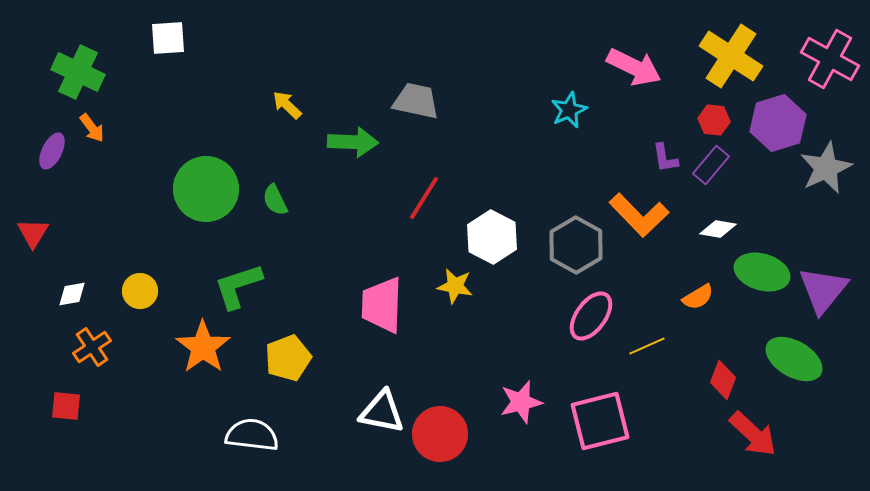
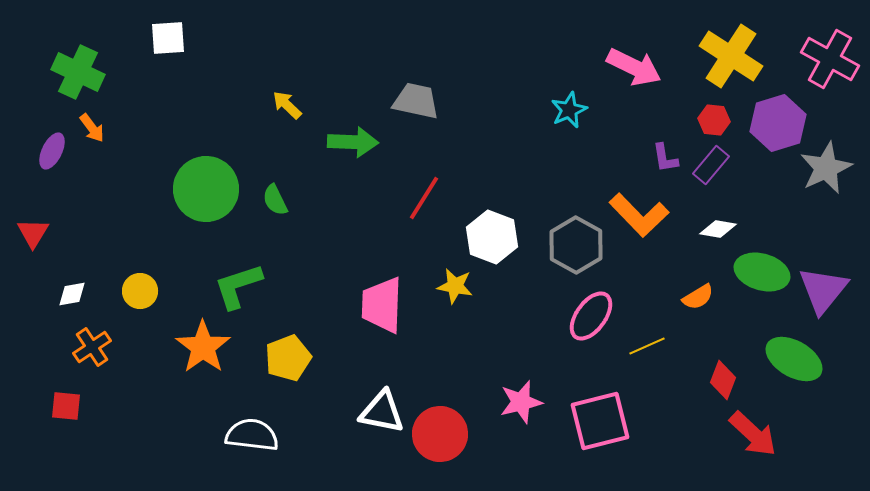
white hexagon at (492, 237): rotated 6 degrees counterclockwise
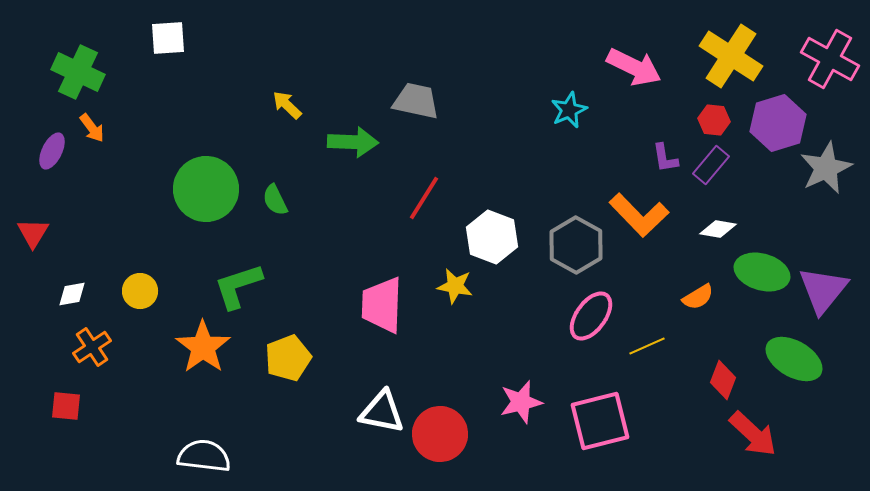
white semicircle at (252, 435): moved 48 px left, 21 px down
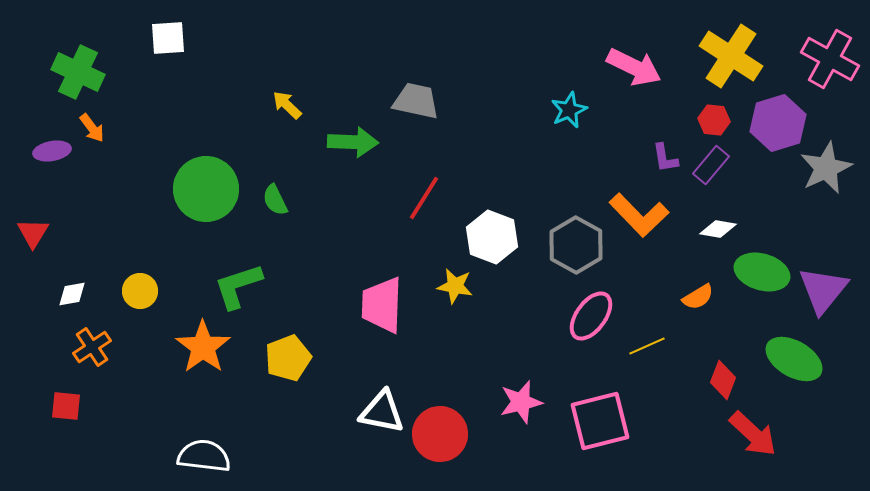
purple ellipse at (52, 151): rotated 54 degrees clockwise
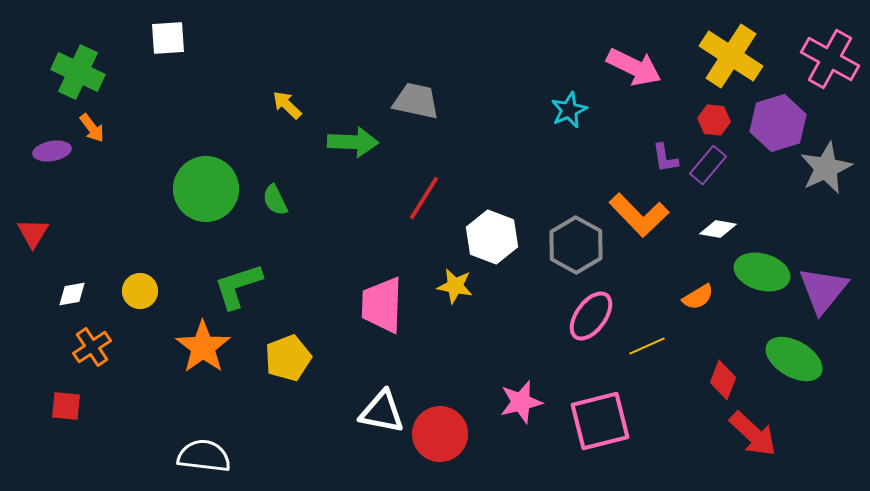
purple rectangle at (711, 165): moved 3 px left
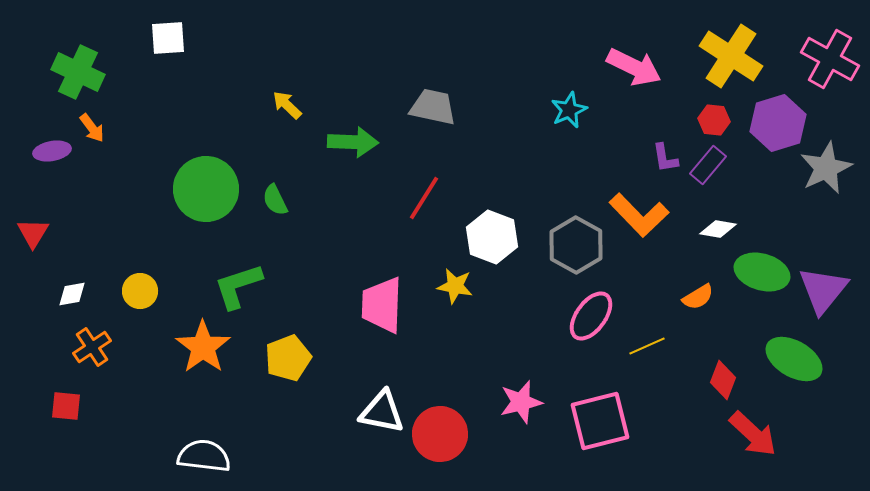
gray trapezoid at (416, 101): moved 17 px right, 6 px down
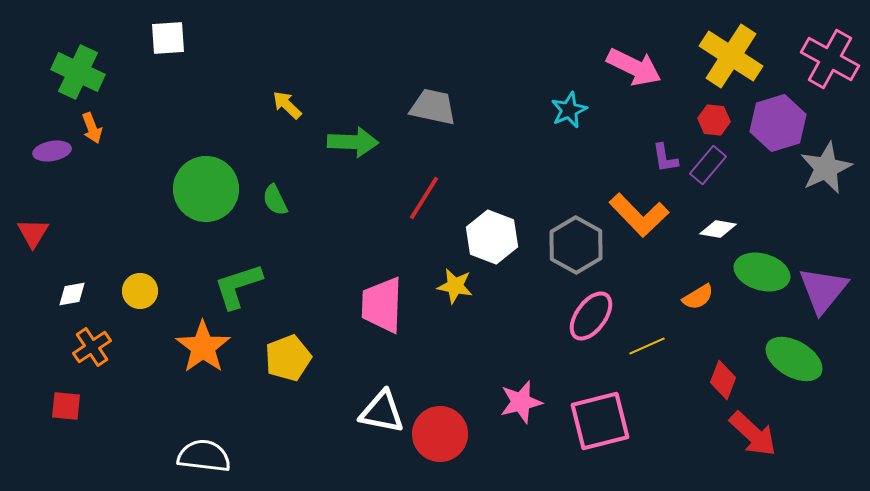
orange arrow at (92, 128): rotated 16 degrees clockwise
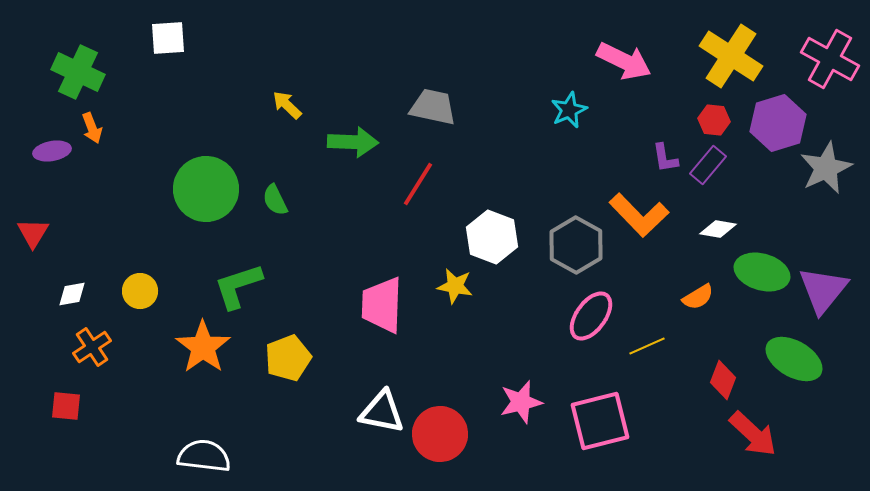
pink arrow at (634, 67): moved 10 px left, 6 px up
red line at (424, 198): moved 6 px left, 14 px up
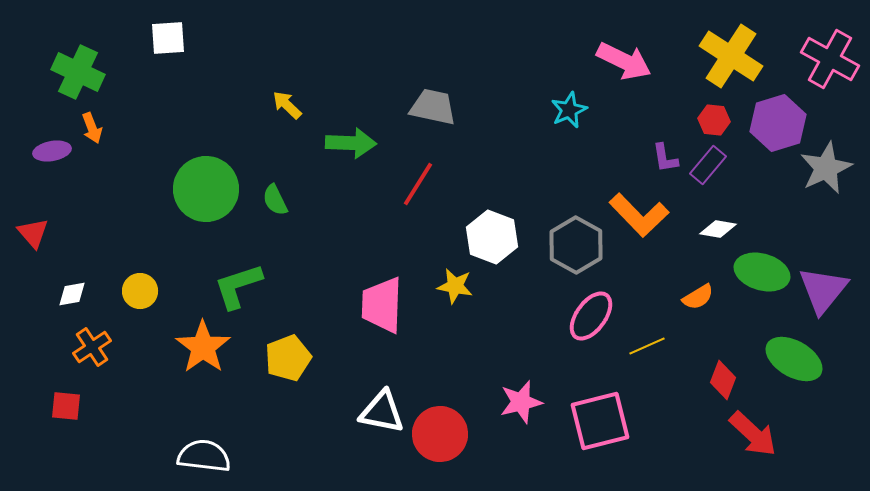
green arrow at (353, 142): moved 2 px left, 1 px down
red triangle at (33, 233): rotated 12 degrees counterclockwise
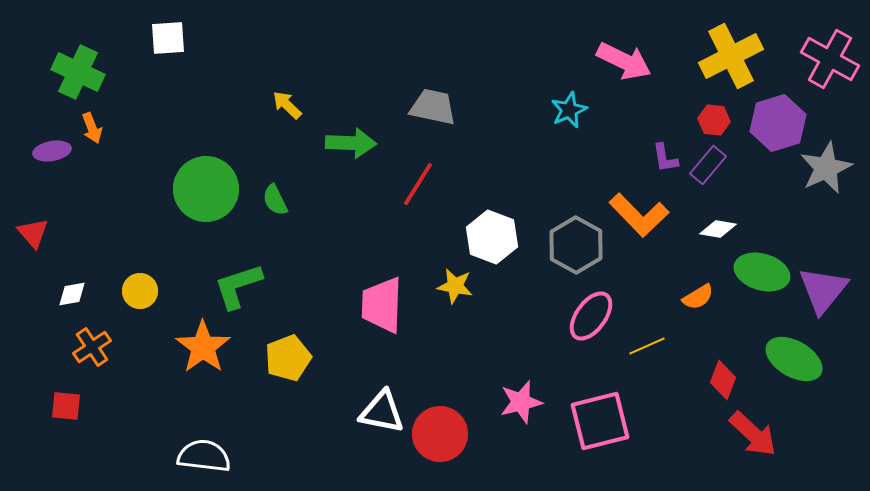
yellow cross at (731, 56): rotated 30 degrees clockwise
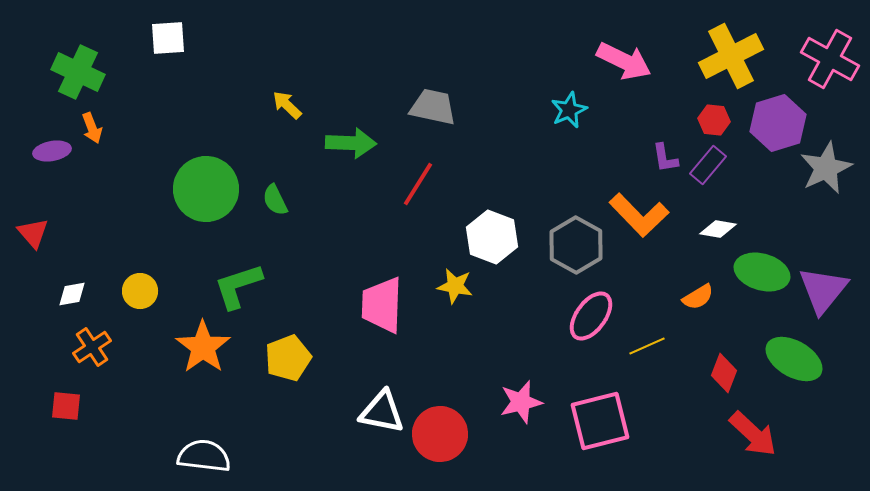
red diamond at (723, 380): moved 1 px right, 7 px up
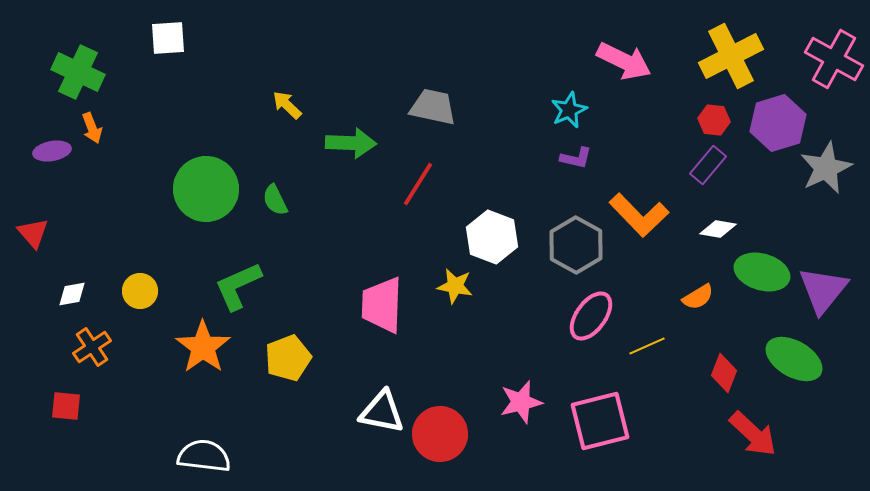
pink cross at (830, 59): moved 4 px right
purple L-shape at (665, 158): moved 89 px left; rotated 68 degrees counterclockwise
green L-shape at (238, 286): rotated 6 degrees counterclockwise
